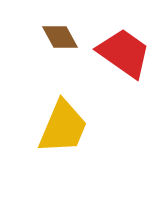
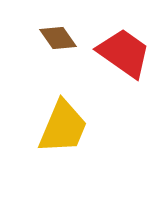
brown diamond: moved 2 px left, 1 px down; rotated 6 degrees counterclockwise
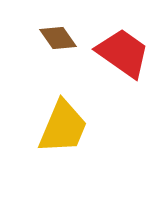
red trapezoid: moved 1 px left
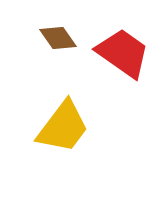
yellow trapezoid: rotated 14 degrees clockwise
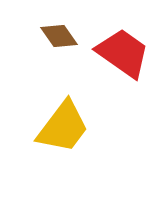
brown diamond: moved 1 px right, 2 px up
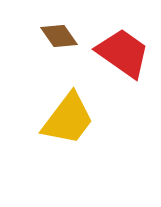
yellow trapezoid: moved 5 px right, 8 px up
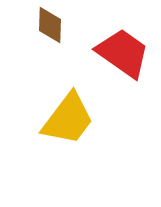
brown diamond: moved 9 px left, 11 px up; rotated 36 degrees clockwise
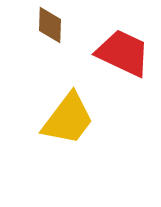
red trapezoid: rotated 10 degrees counterclockwise
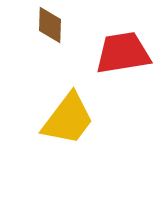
red trapezoid: rotated 34 degrees counterclockwise
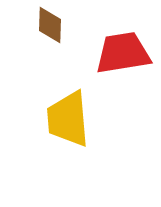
yellow trapezoid: rotated 138 degrees clockwise
